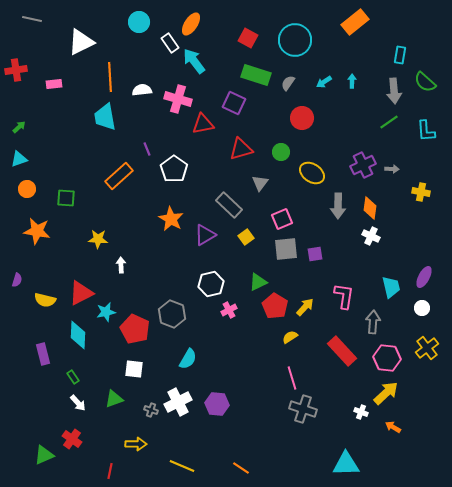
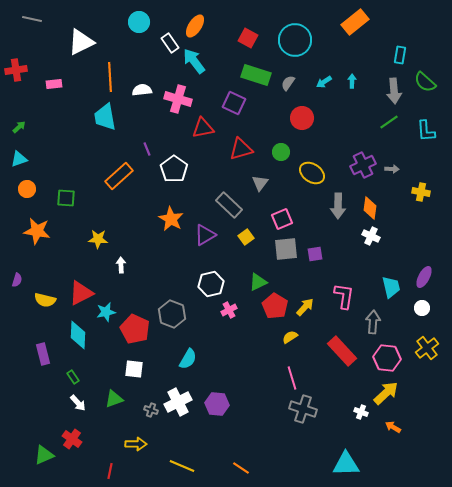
orange ellipse at (191, 24): moved 4 px right, 2 px down
red triangle at (203, 124): moved 4 px down
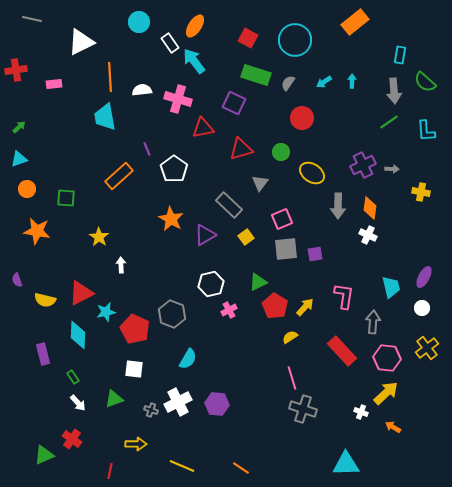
white cross at (371, 236): moved 3 px left, 1 px up
yellow star at (98, 239): moved 1 px right, 2 px up; rotated 30 degrees clockwise
purple semicircle at (17, 280): rotated 144 degrees clockwise
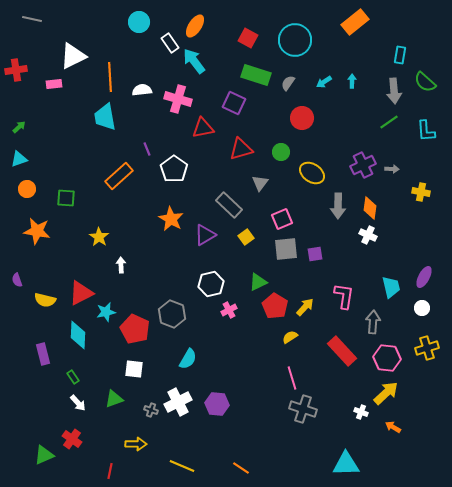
white triangle at (81, 42): moved 8 px left, 14 px down
yellow cross at (427, 348): rotated 20 degrees clockwise
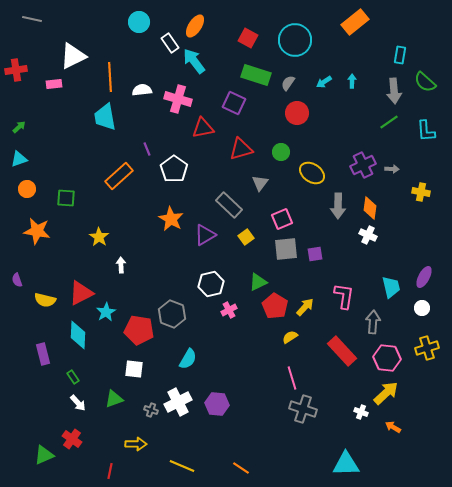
red circle at (302, 118): moved 5 px left, 5 px up
cyan star at (106, 312): rotated 18 degrees counterclockwise
red pentagon at (135, 329): moved 4 px right, 1 px down; rotated 16 degrees counterclockwise
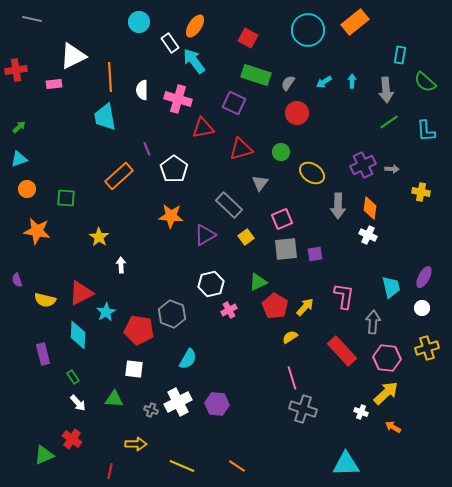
cyan circle at (295, 40): moved 13 px right, 10 px up
white semicircle at (142, 90): rotated 84 degrees counterclockwise
gray arrow at (394, 91): moved 8 px left, 1 px up
orange star at (171, 219): moved 3 px up; rotated 25 degrees counterclockwise
green triangle at (114, 399): rotated 24 degrees clockwise
orange line at (241, 468): moved 4 px left, 2 px up
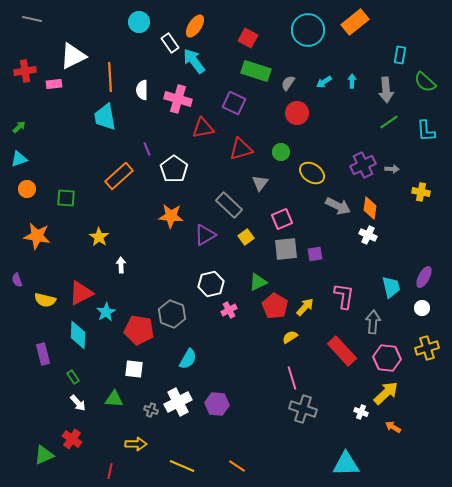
red cross at (16, 70): moved 9 px right, 1 px down
green rectangle at (256, 75): moved 4 px up
gray arrow at (338, 206): rotated 65 degrees counterclockwise
orange star at (37, 231): moved 5 px down
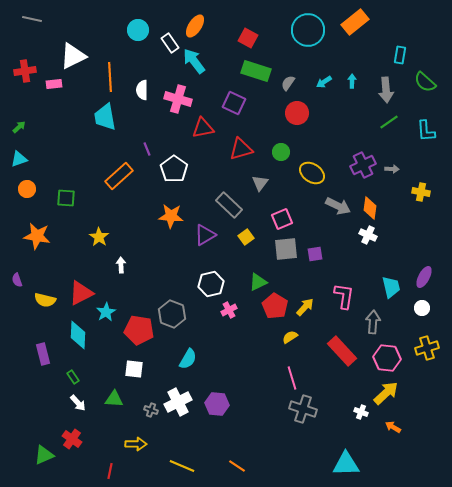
cyan circle at (139, 22): moved 1 px left, 8 px down
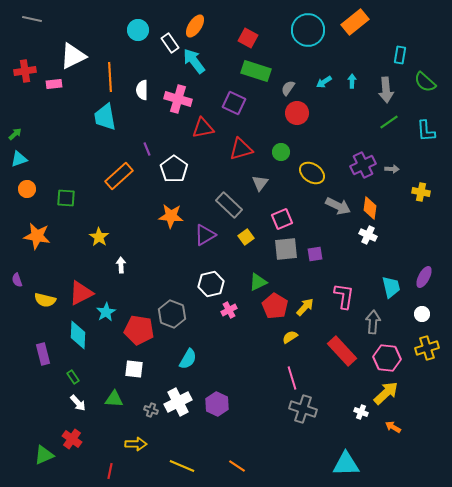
gray semicircle at (288, 83): moved 5 px down
green arrow at (19, 127): moved 4 px left, 7 px down
white circle at (422, 308): moved 6 px down
purple hexagon at (217, 404): rotated 20 degrees clockwise
